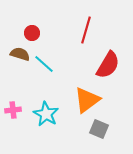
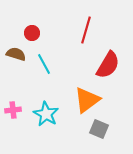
brown semicircle: moved 4 px left
cyan line: rotated 20 degrees clockwise
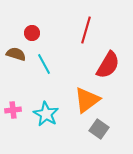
gray square: rotated 12 degrees clockwise
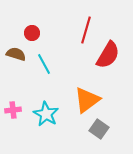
red semicircle: moved 10 px up
